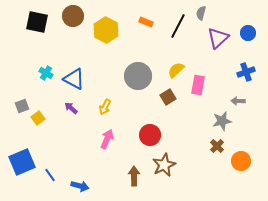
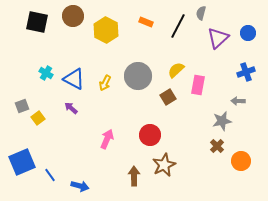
yellow arrow: moved 24 px up
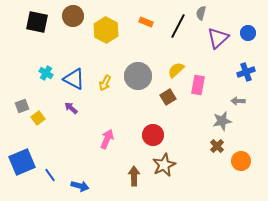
red circle: moved 3 px right
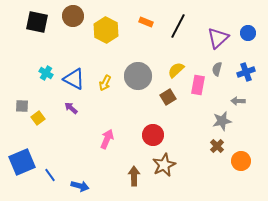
gray semicircle: moved 16 px right, 56 px down
gray square: rotated 24 degrees clockwise
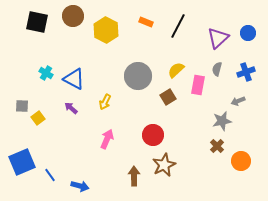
yellow arrow: moved 19 px down
gray arrow: rotated 24 degrees counterclockwise
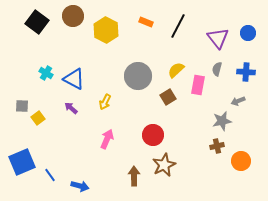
black square: rotated 25 degrees clockwise
purple triangle: rotated 25 degrees counterclockwise
blue cross: rotated 24 degrees clockwise
brown cross: rotated 32 degrees clockwise
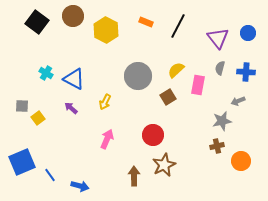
gray semicircle: moved 3 px right, 1 px up
